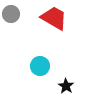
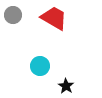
gray circle: moved 2 px right, 1 px down
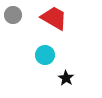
cyan circle: moved 5 px right, 11 px up
black star: moved 8 px up
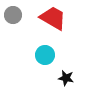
red trapezoid: moved 1 px left
black star: rotated 21 degrees counterclockwise
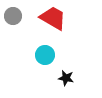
gray circle: moved 1 px down
